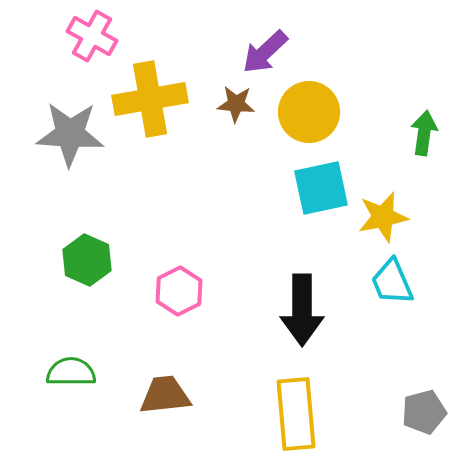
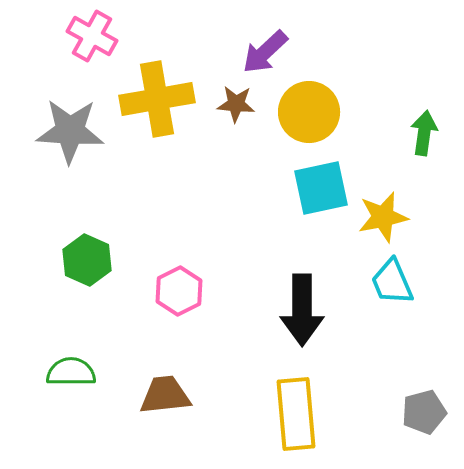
yellow cross: moved 7 px right
gray star: moved 3 px up
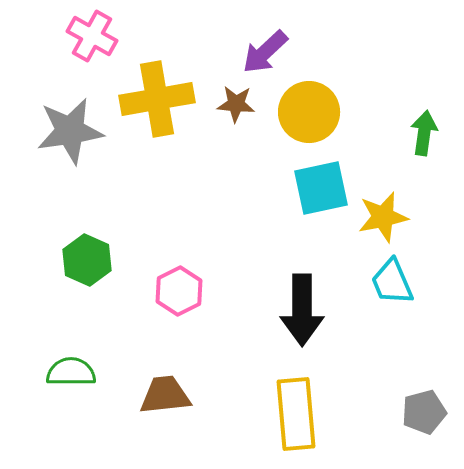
gray star: rotated 12 degrees counterclockwise
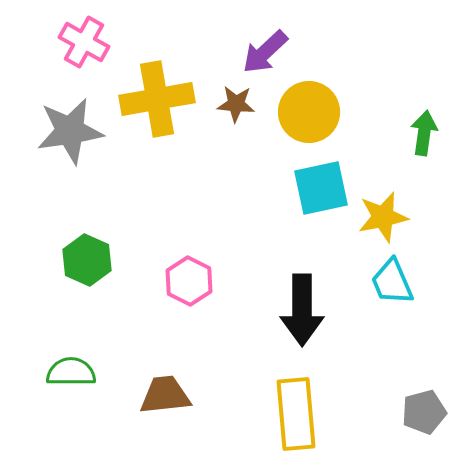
pink cross: moved 8 px left, 6 px down
pink hexagon: moved 10 px right, 10 px up; rotated 6 degrees counterclockwise
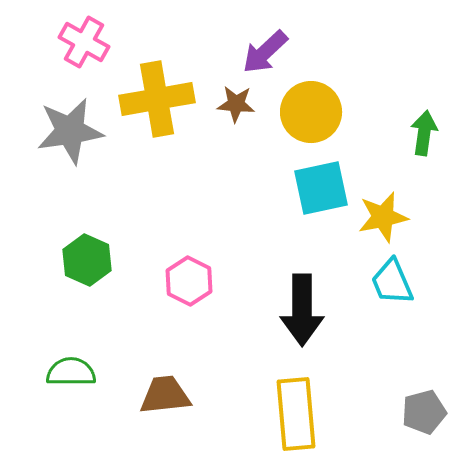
yellow circle: moved 2 px right
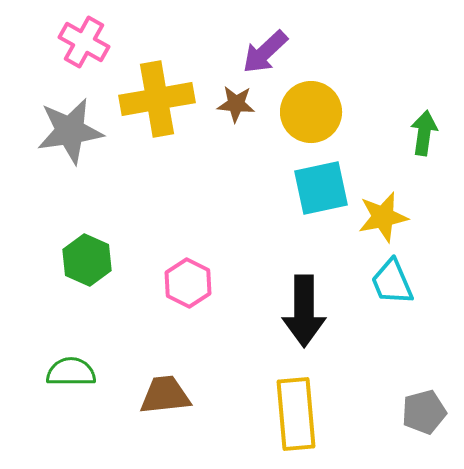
pink hexagon: moved 1 px left, 2 px down
black arrow: moved 2 px right, 1 px down
